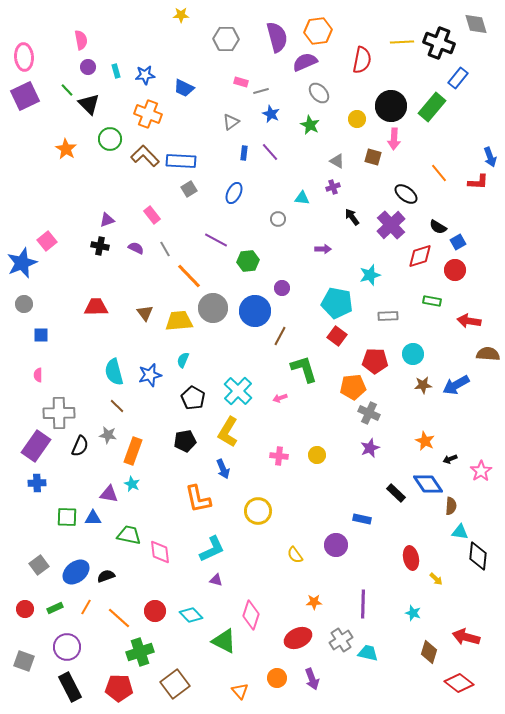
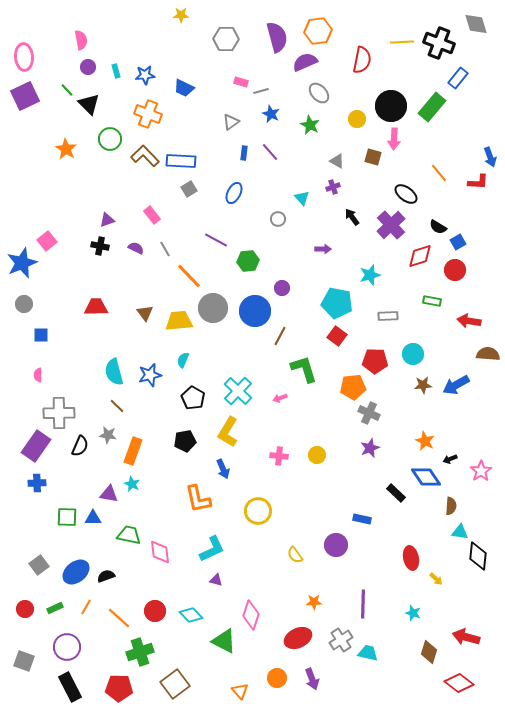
cyan triangle at (302, 198): rotated 42 degrees clockwise
blue diamond at (428, 484): moved 2 px left, 7 px up
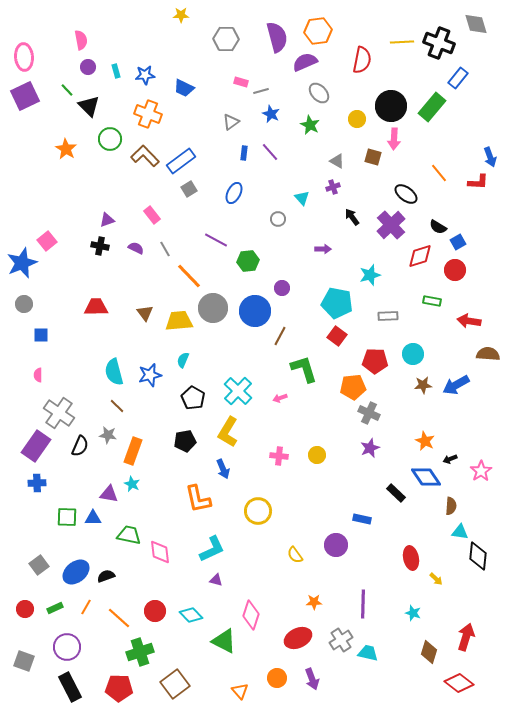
black triangle at (89, 104): moved 2 px down
blue rectangle at (181, 161): rotated 40 degrees counterclockwise
gray cross at (59, 413): rotated 36 degrees clockwise
red arrow at (466, 637): rotated 92 degrees clockwise
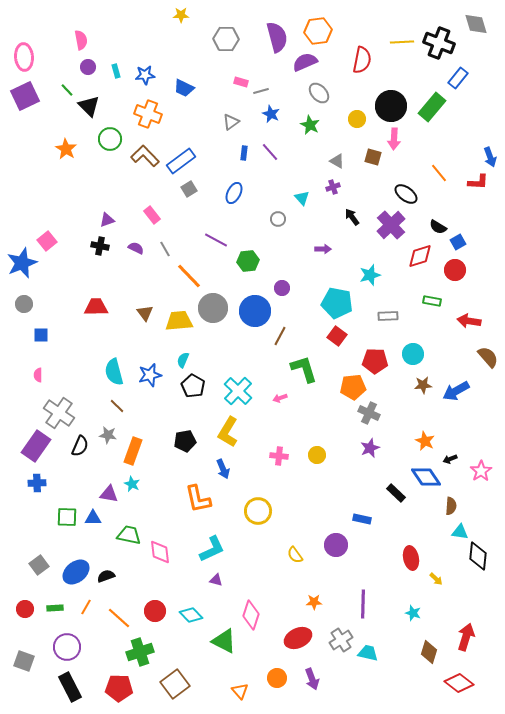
brown semicircle at (488, 354): moved 3 px down; rotated 45 degrees clockwise
blue arrow at (456, 385): moved 6 px down
black pentagon at (193, 398): moved 12 px up
green rectangle at (55, 608): rotated 21 degrees clockwise
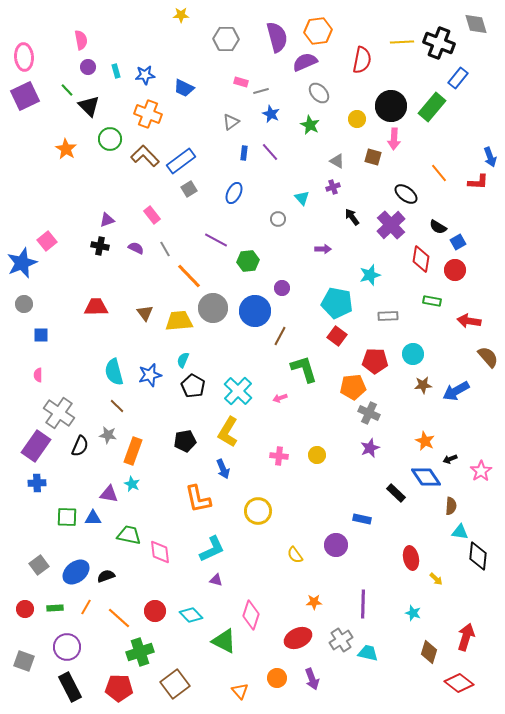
red diamond at (420, 256): moved 1 px right, 3 px down; rotated 64 degrees counterclockwise
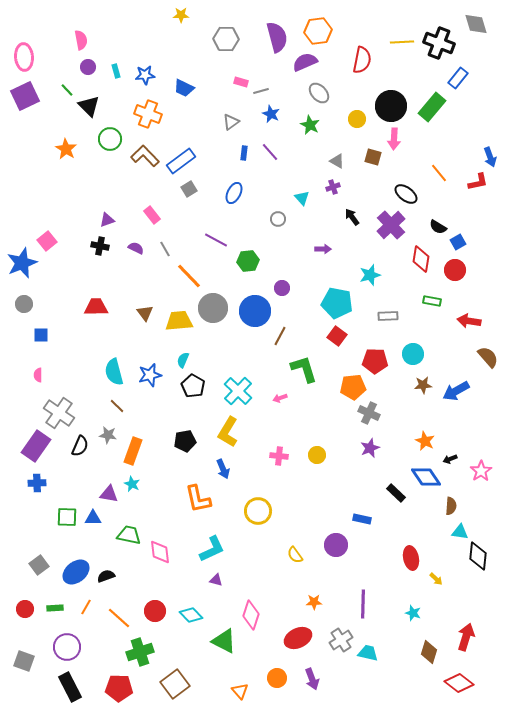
red L-shape at (478, 182): rotated 15 degrees counterclockwise
